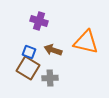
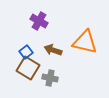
purple cross: rotated 12 degrees clockwise
orange triangle: moved 1 px left
blue square: moved 3 px left; rotated 32 degrees clockwise
gray cross: rotated 14 degrees clockwise
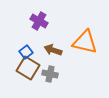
gray cross: moved 4 px up
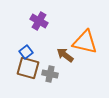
brown arrow: moved 12 px right, 5 px down; rotated 18 degrees clockwise
brown square: rotated 15 degrees counterclockwise
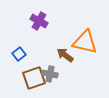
blue square: moved 7 px left, 2 px down
brown square: moved 6 px right, 10 px down; rotated 35 degrees counterclockwise
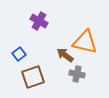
gray cross: moved 27 px right
brown square: moved 1 px left, 1 px up
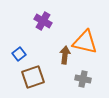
purple cross: moved 4 px right
brown arrow: rotated 60 degrees clockwise
gray cross: moved 6 px right, 5 px down
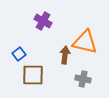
brown square: moved 2 px up; rotated 20 degrees clockwise
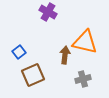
purple cross: moved 5 px right, 9 px up
blue square: moved 2 px up
brown square: rotated 25 degrees counterclockwise
gray cross: rotated 28 degrees counterclockwise
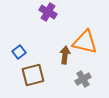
brown square: rotated 10 degrees clockwise
gray cross: rotated 14 degrees counterclockwise
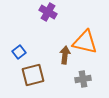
gray cross: rotated 21 degrees clockwise
